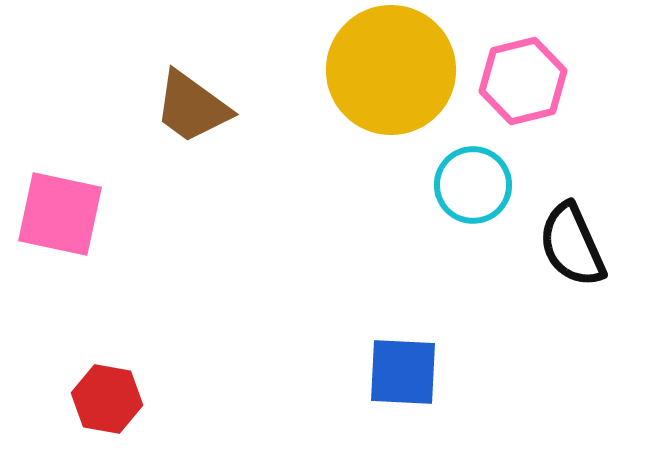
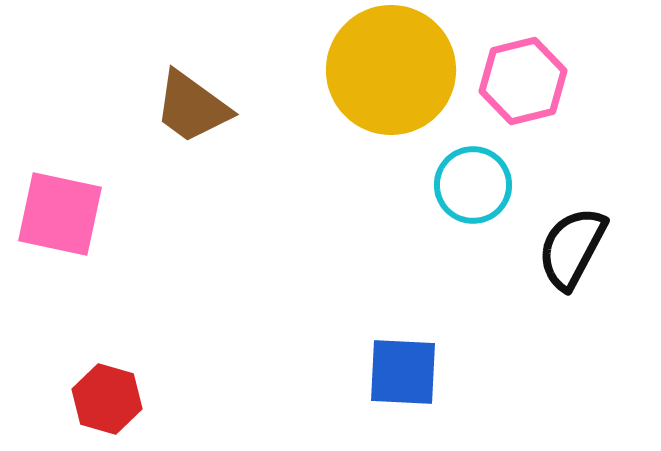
black semicircle: moved 3 px down; rotated 52 degrees clockwise
red hexagon: rotated 6 degrees clockwise
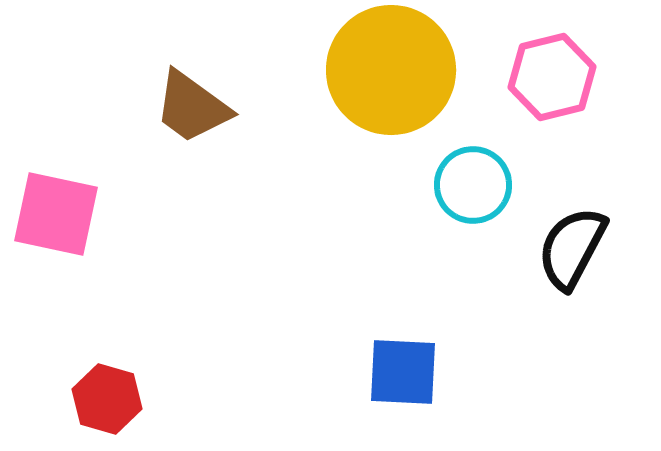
pink hexagon: moved 29 px right, 4 px up
pink square: moved 4 px left
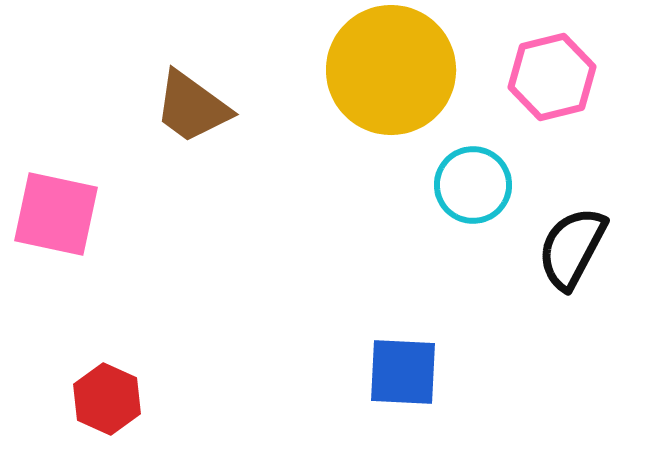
red hexagon: rotated 8 degrees clockwise
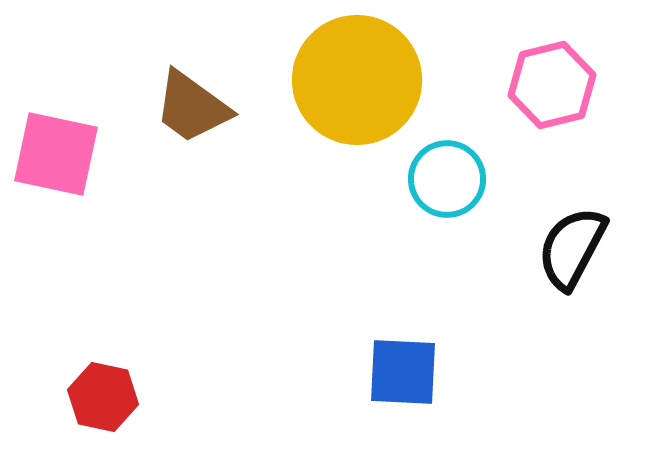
yellow circle: moved 34 px left, 10 px down
pink hexagon: moved 8 px down
cyan circle: moved 26 px left, 6 px up
pink square: moved 60 px up
red hexagon: moved 4 px left, 2 px up; rotated 12 degrees counterclockwise
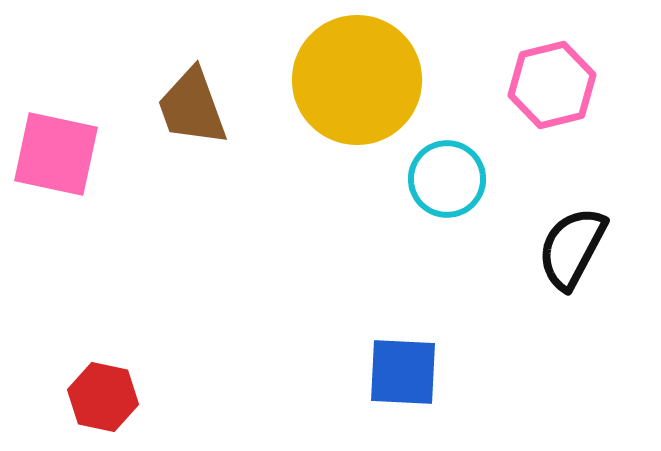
brown trapezoid: rotated 34 degrees clockwise
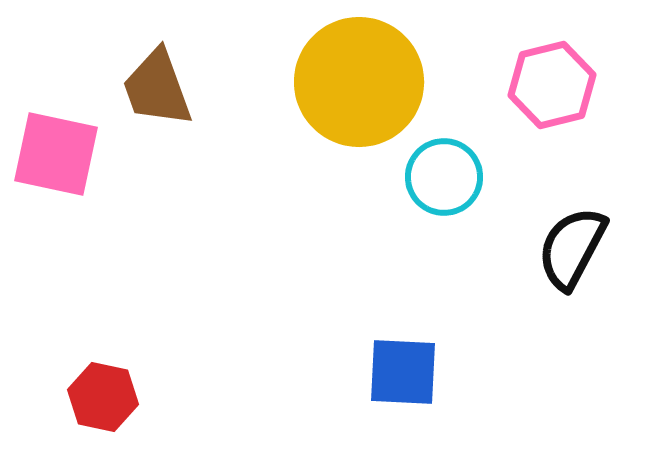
yellow circle: moved 2 px right, 2 px down
brown trapezoid: moved 35 px left, 19 px up
cyan circle: moved 3 px left, 2 px up
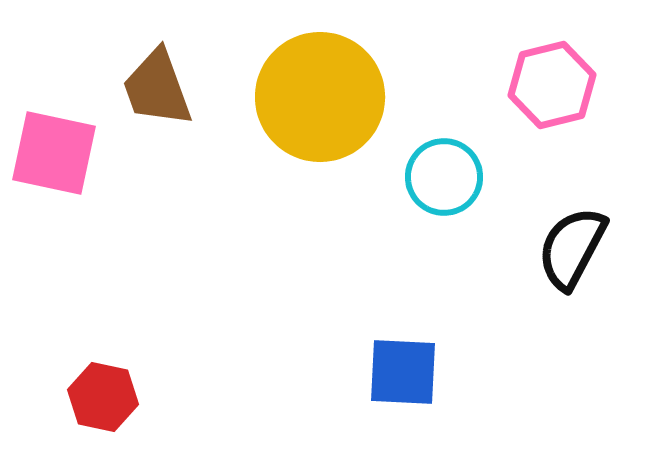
yellow circle: moved 39 px left, 15 px down
pink square: moved 2 px left, 1 px up
